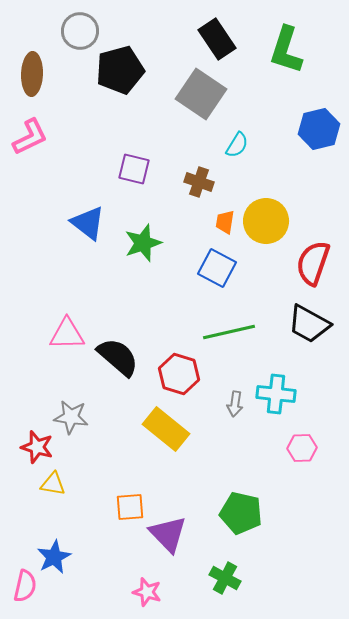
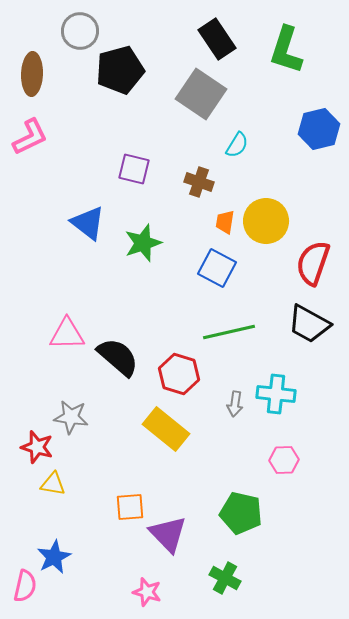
pink hexagon: moved 18 px left, 12 px down
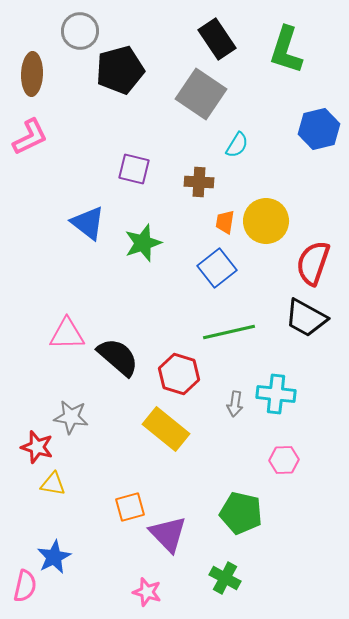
brown cross: rotated 16 degrees counterclockwise
blue square: rotated 24 degrees clockwise
black trapezoid: moved 3 px left, 6 px up
orange square: rotated 12 degrees counterclockwise
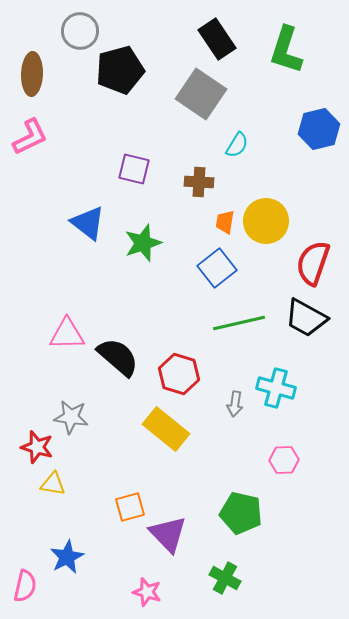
green line: moved 10 px right, 9 px up
cyan cross: moved 6 px up; rotated 9 degrees clockwise
blue star: moved 13 px right
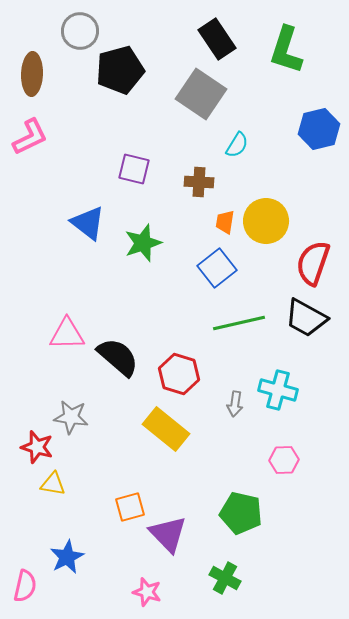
cyan cross: moved 2 px right, 2 px down
